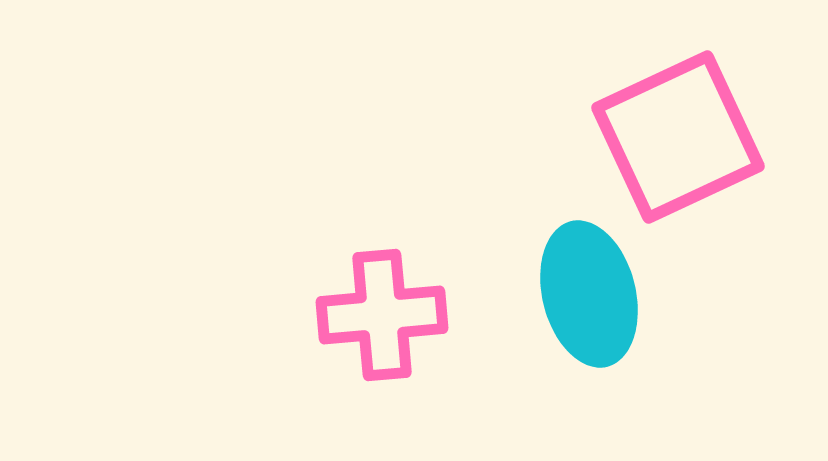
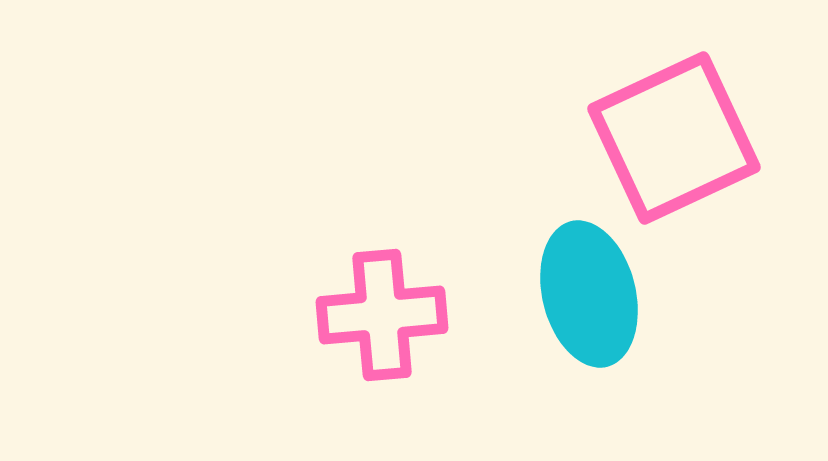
pink square: moved 4 px left, 1 px down
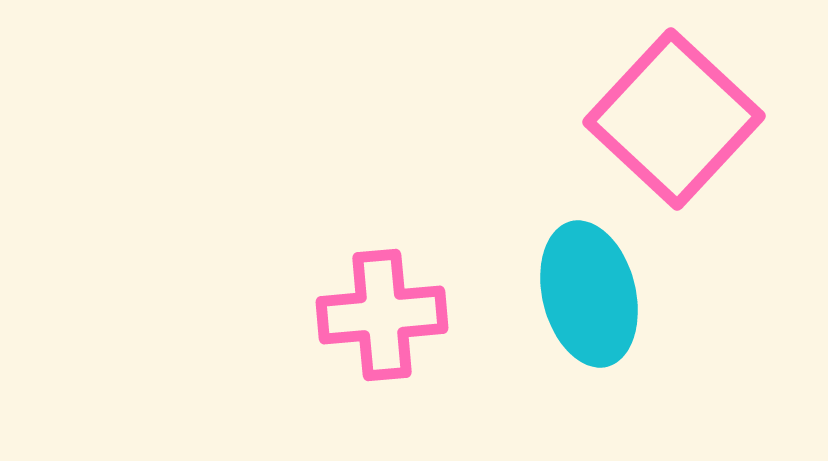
pink square: moved 19 px up; rotated 22 degrees counterclockwise
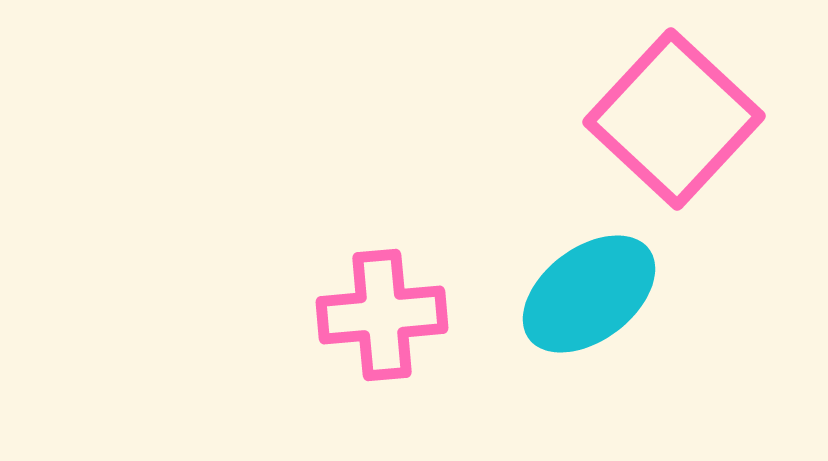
cyan ellipse: rotated 67 degrees clockwise
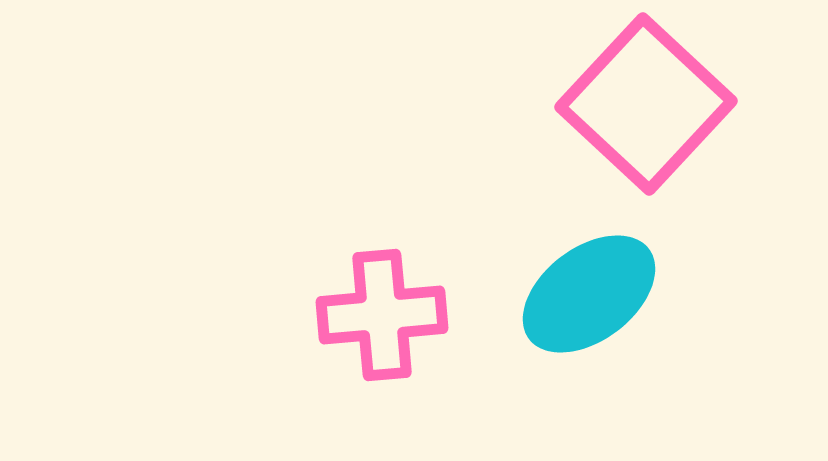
pink square: moved 28 px left, 15 px up
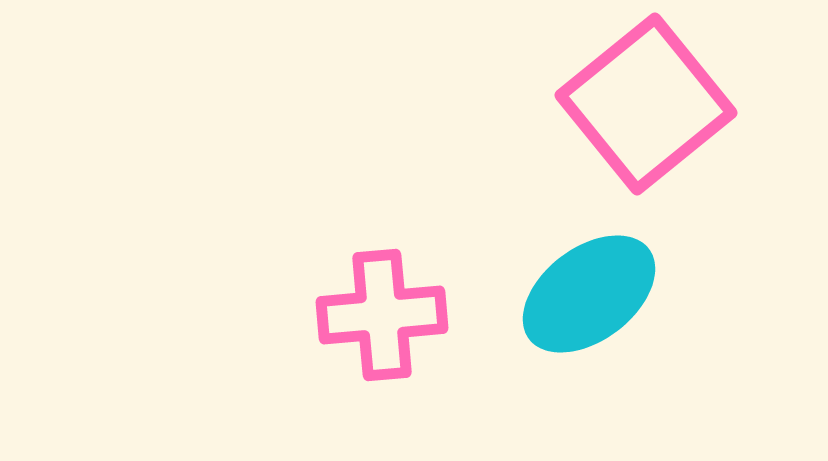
pink square: rotated 8 degrees clockwise
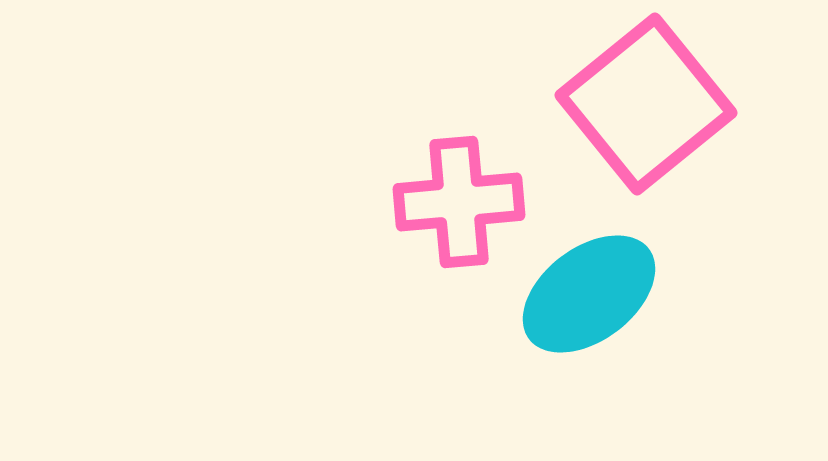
pink cross: moved 77 px right, 113 px up
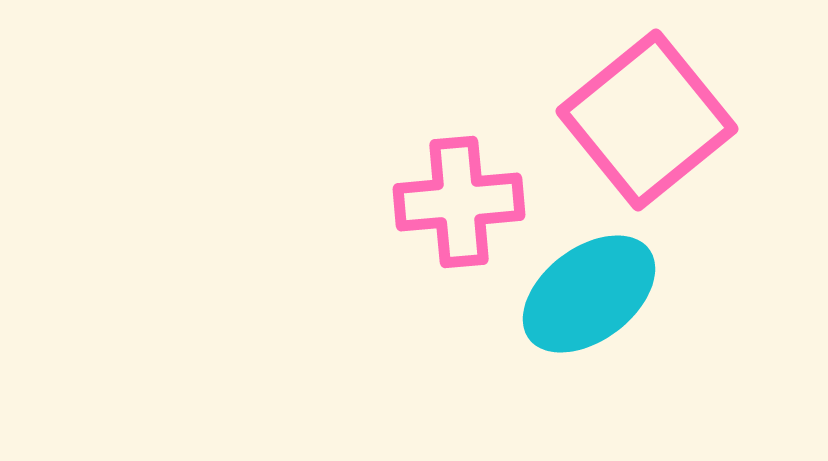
pink square: moved 1 px right, 16 px down
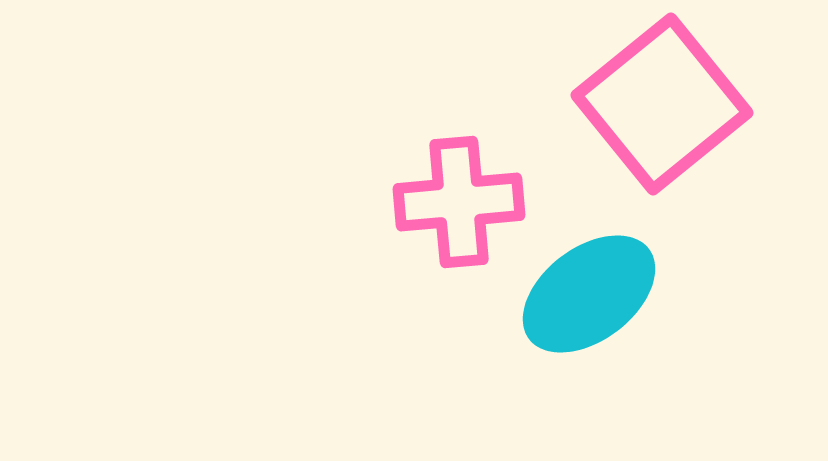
pink square: moved 15 px right, 16 px up
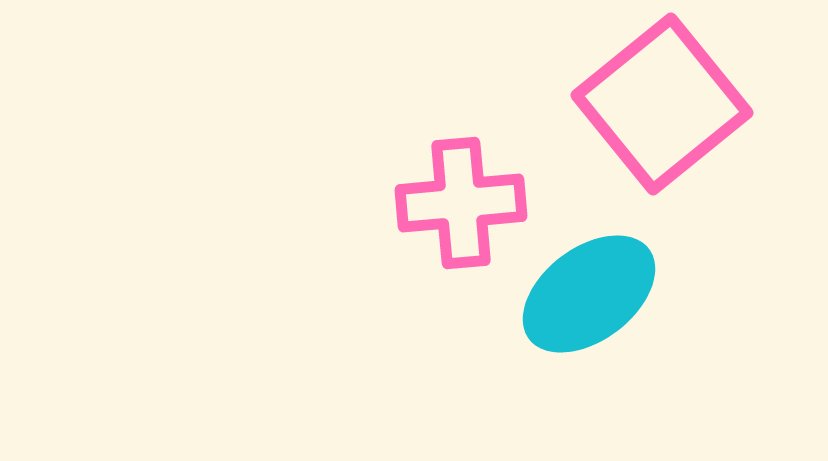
pink cross: moved 2 px right, 1 px down
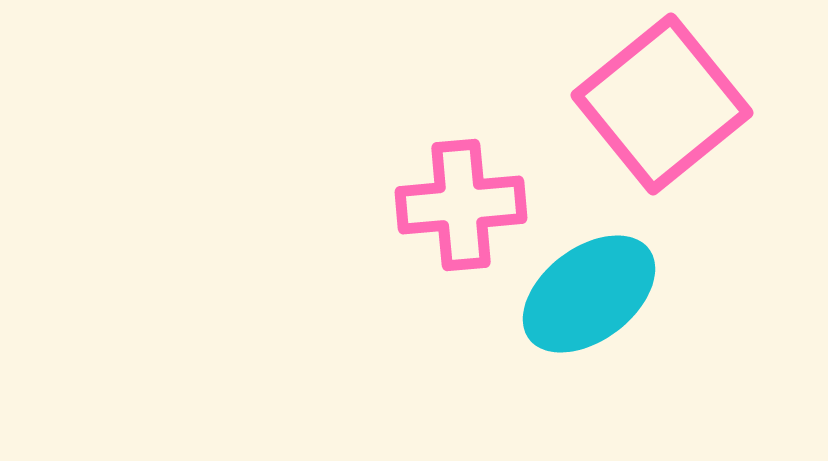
pink cross: moved 2 px down
